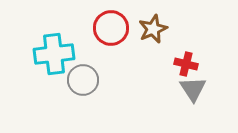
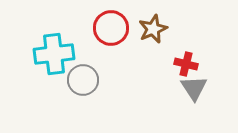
gray triangle: moved 1 px right, 1 px up
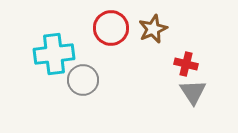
gray triangle: moved 1 px left, 4 px down
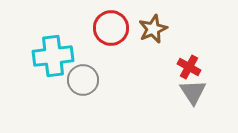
cyan cross: moved 1 px left, 2 px down
red cross: moved 3 px right, 3 px down; rotated 15 degrees clockwise
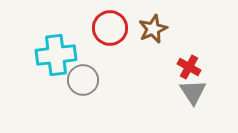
red circle: moved 1 px left
cyan cross: moved 3 px right, 1 px up
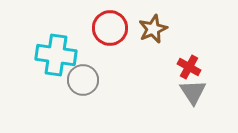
cyan cross: rotated 15 degrees clockwise
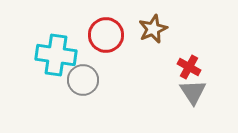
red circle: moved 4 px left, 7 px down
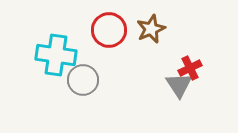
brown star: moved 2 px left
red circle: moved 3 px right, 5 px up
red cross: moved 1 px right, 1 px down; rotated 35 degrees clockwise
gray triangle: moved 14 px left, 7 px up
